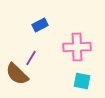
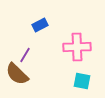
purple line: moved 6 px left, 3 px up
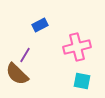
pink cross: rotated 12 degrees counterclockwise
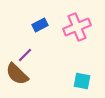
pink cross: moved 20 px up; rotated 8 degrees counterclockwise
purple line: rotated 14 degrees clockwise
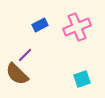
cyan square: moved 2 px up; rotated 30 degrees counterclockwise
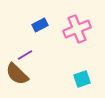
pink cross: moved 2 px down
purple line: rotated 14 degrees clockwise
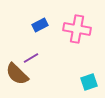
pink cross: rotated 32 degrees clockwise
purple line: moved 6 px right, 3 px down
cyan square: moved 7 px right, 3 px down
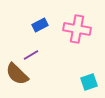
purple line: moved 3 px up
